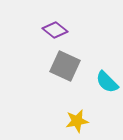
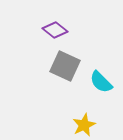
cyan semicircle: moved 6 px left
yellow star: moved 7 px right, 4 px down; rotated 15 degrees counterclockwise
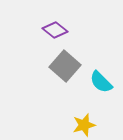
gray square: rotated 16 degrees clockwise
yellow star: rotated 10 degrees clockwise
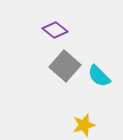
cyan semicircle: moved 2 px left, 6 px up
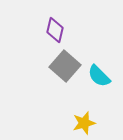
purple diamond: rotated 65 degrees clockwise
yellow star: moved 2 px up
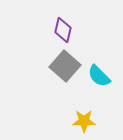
purple diamond: moved 8 px right
yellow star: moved 2 px up; rotated 15 degrees clockwise
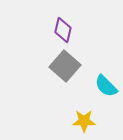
cyan semicircle: moved 7 px right, 10 px down
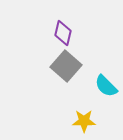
purple diamond: moved 3 px down
gray square: moved 1 px right
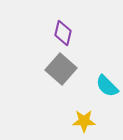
gray square: moved 5 px left, 3 px down
cyan semicircle: moved 1 px right
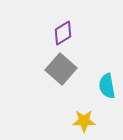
purple diamond: rotated 45 degrees clockwise
cyan semicircle: rotated 35 degrees clockwise
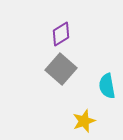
purple diamond: moved 2 px left, 1 px down
yellow star: rotated 20 degrees counterclockwise
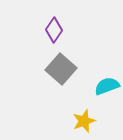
purple diamond: moved 7 px left, 4 px up; rotated 25 degrees counterclockwise
cyan semicircle: rotated 80 degrees clockwise
